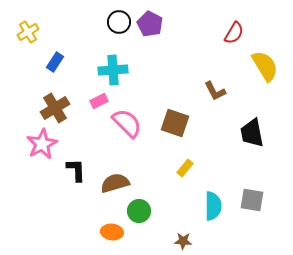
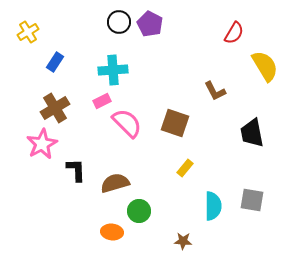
pink rectangle: moved 3 px right
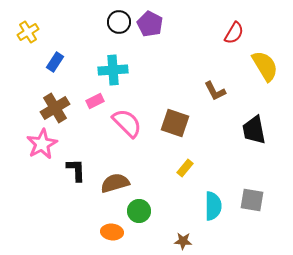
pink rectangle: moved 7 px left
black trapezoid: moved 2 px right, 3 px up
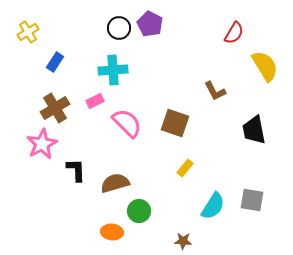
black circle: moved 6 px down
cyan semicircle: rotated 32 degrees clockwise
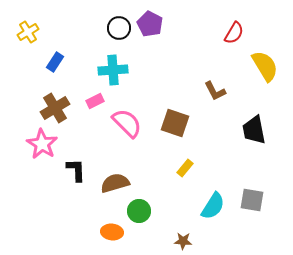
pink star: rotated 12 degrees counterclockwise
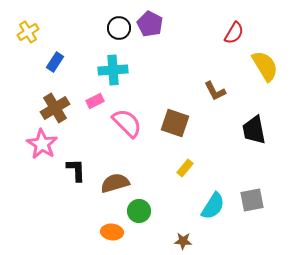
gray square: rotated 20 degrees counterclockwise
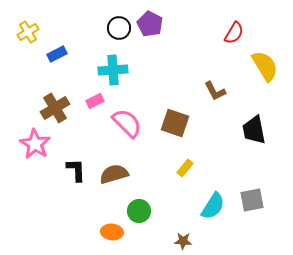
blue rectangle: moved 2 px right, 8 px up; rotated 30 degrees clockwise
pink star: moved 7 px left
brown semicircle: moved 1 px left, 9 px up
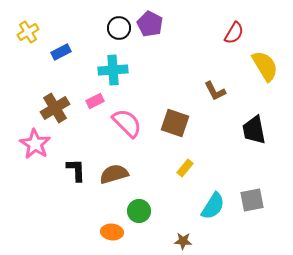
blue rectangle: moved 4 px right, 2 px up
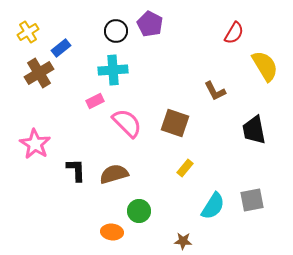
black circle: moved 3 px left, 3 px down
blue rectangle: moved 4 px up; rotated 12 degrees counterclockwise
brown cross: moved 16 px left, 35 px up
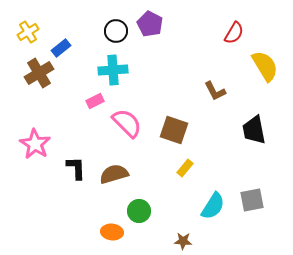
brown square: moved 1 px left, 7 px down
black L-shape: moved 2 px up
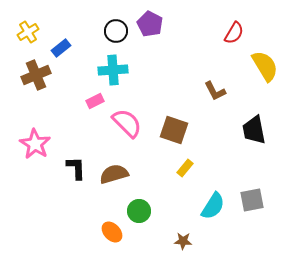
brown cross: moved 3 px left, 2 px down; rotated 8 degrees clockwise
orange ellipse: rotated 40 degrees clockwise
